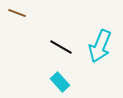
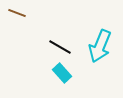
black line: moved 1 px left
cyan rectangle: moved 2 px right, 9 px up
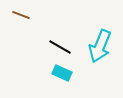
brown line: moved 4 px right, 2 px down
cyan rectangle: rotated 24 degrees counterclockwise
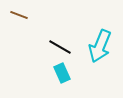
brown line: moved 2 px left
cyan rectangle: rotated 42 degrees clockwise
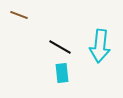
cyan arrow: rotated 16 degrees counterclockwise
cyan rectangle: rotated 18 degrees clockwise
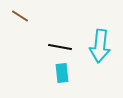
brown line: moved 1 px right, 1 px down; rotated 12 degrees clockwise
black line: rotated 20 degrees counterclockwise
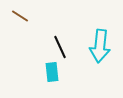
black line: rotated 55 degrees clockwise
cyan rectangle: moved 10 px left, 1 px up
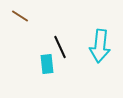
cyan rectangle: moved 5 px left, 8 px up
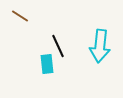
black line: moved 2 px left, 1 px up
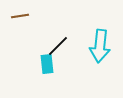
brown line: rotated 42 degrees counterclockwise
black line: rotated 70 degrees clockwise
